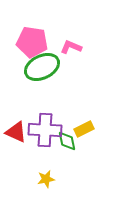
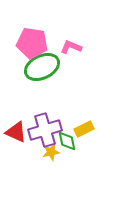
pink pentagon: moved 1 px down
purple cross: rotated 20 degrees counterclockwise
yellow star: moved 5 px right, 27 px up
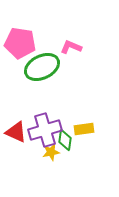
pink pentagon: moved 12 px left
yellow rectangle: rotated 18 degrees clockwise
green diamond: moved 2 px left, 1 px up; rotated 20 degrees clockwise
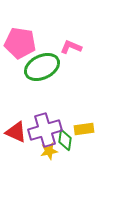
yellow star: moved 2 px left, 1 px up
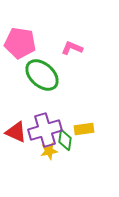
pink L-shape: moved 1 px right, 1 px down
green ellipse: moved 8 px down; rotated 68 degrees clockwise
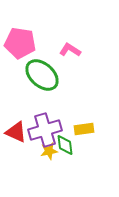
pink L-shape: moved 2 px left, 2 px down; rotated 10 degrees clockwise
green diamond: moved 5 px down; rotated 15 degrees counterclockwise
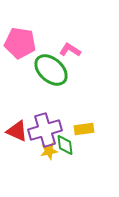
green ellipse: moved 9 px right, 5 px up
red triangle: moved 1 px right, 1 px up
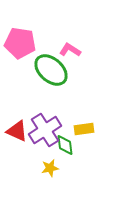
purple cross: rotated 16 degrees counterclockwise
yellow star: moved 1 px right, 17 px down
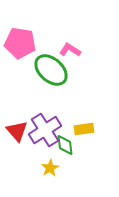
red triangle: rotated 25 degrees clockwise
yellow star: rotated 18 degrees counterclockwise
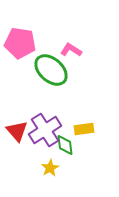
pink L-shape: moved 1 px right
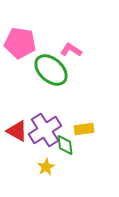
red triangle: rotated 20 degrees counterclockwise
yellow star: moved 4 px left, 1 px up
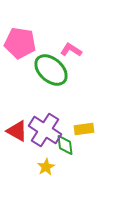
purple cross: rotated 24 degrees counterclockwise
